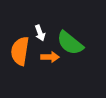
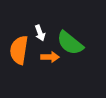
orange semicircle: moved 1 px left, 1 px up
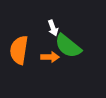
white arrow: moved 13 px right, 5 px up
green semicircle: moved 2 px left, 3 px down
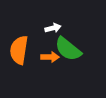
white arrow: rotated 84 degrees counterclockwise
green semicircle: moved 3 px down
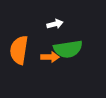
white arrow: moved 2 px right, 4 px up
green semicircle: rotated 48 degrees counterclockwise
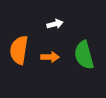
green semicircle: moved 16 px right, 6 px down; rotated 84 degrees clockwise
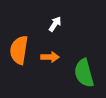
white arrow: rotated 42 degrees counterclockwise
green semicircle: moved 18 px down
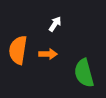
orange semicircle: moved 1 px left
orange arrow: moved 2 px left, 3 px up
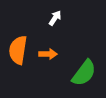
white arrow: moved 6 px up
green semicircle: rotated 128 degrees counterclockwise
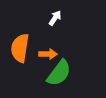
orange semicircle: moved 2 px right, 2 px up
green semicircle: moved 25 px left
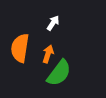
white arrow: moved 2 px left, 5 px down
orange arrow: rotated 72 degrees counterclockwise
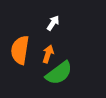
orange semicircle: moved 2 px down
green semicircle: rotated 16 degrees clockwise
